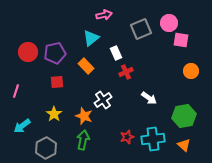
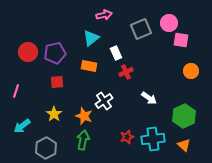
orange rectangle: moved 3 px right; rotated 35 degrees counterclockwise
white cross: moved 1 px right, 1 px down
green hexagon: rotated 15 degrees counterclockwise
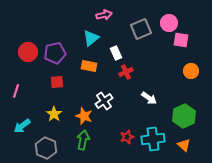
gray hexagon: rotated 10 degrees counterclockwise
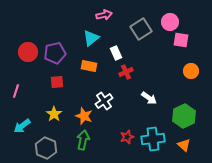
pink circle: moved 1 px right, 1 px up
gray square: rotated 10 degrees counterclockwise
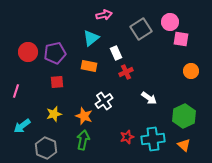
pink square: moved 1 px up
yellow star: rotated 21 degrees clockwise
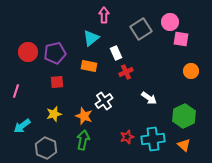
pink arrow: rotated 77 degrees counterclockwise
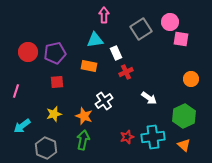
cyan triangle: moved 4 px right, 2 px down; rotated 30 degrees clockwise
orange circle: moved 8 px down
cyan cross: moved 2 px up
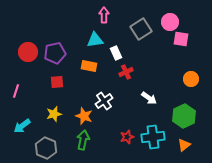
orange triangle: rotated 40 degrees clockwise
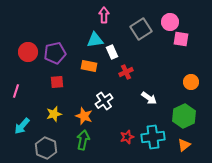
white rectangle: moved 4 px left, 1 px up
orange circle: moved 3 px down
cyan arrow: rotated 12 degrees counterclockwise
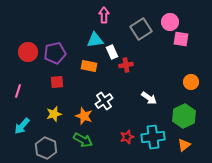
red cross: moved 7 px up; rotated 16 degrees clockwise
pink line: moved 2 px right
green arrow: rotated 108 degrees clockwise
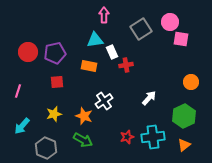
white arrow: rotated 84 degrees counterclockwise
